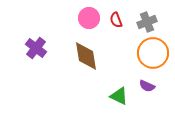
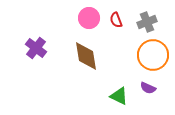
orange circle: moved 2 px down
purple semicircle: moved 1 px right, 2 px down
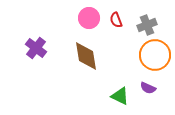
gray cross: moved 3 px down
orange circle: moved 2 px right
green triangle: moved 1 px right
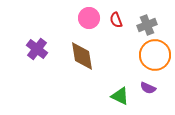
purple cross: moved 1 px right, 1 px down
brown diamond: moved 4 px left
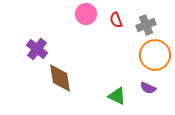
pink circle: moved 3 px left, 4 px up
gray cross: moved 1 px left
brown diamond: moved 22 px left, 22 px down
green triangle: moved 3 px left
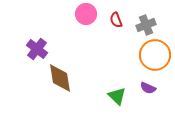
green triangle: rotated 18 degrees clockwise
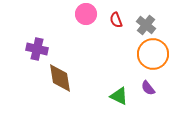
gray cross: rotated 30 degrees counterclockwise
purple cross: rotated 25 degrees counterclockwise
orange circle: moved 2 px left, 1 px up
purple semicircle: rotated 28 degrees clockwise
green triangle: moved 2 px right; rotated 18 degrees counterclockwise
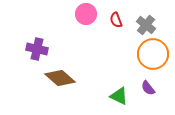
brown diamond: rotated 40 degrees counterclockwise
